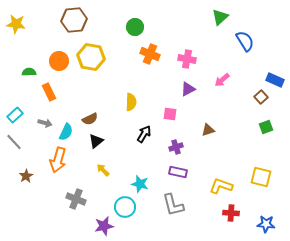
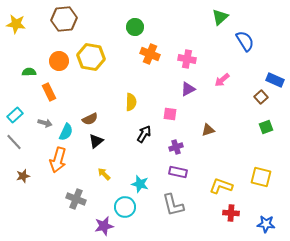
brown hexagon: moved 10 px left, 1 px up
yellow arrow: moved 1 px right, 4 px down
brown star: moved 3 px left; rotated 16 degrees clockwise
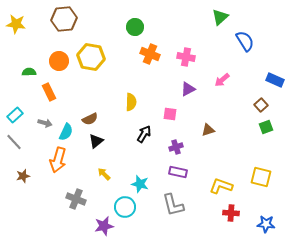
pink cross: moved 1 px left, 2 px up
brown square: moved 8 px down
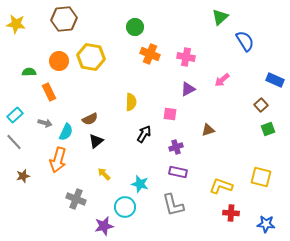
green square: moved 2 px right, 2 px down
